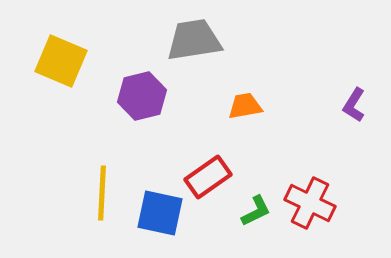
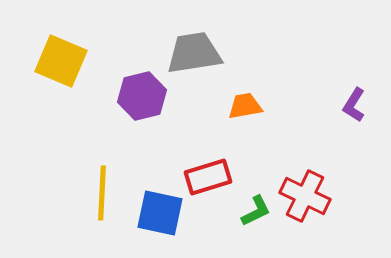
gray trapezoid: moved 13 px down
red rectangle: rotated 18 degrees clockwise
red cross: moved 5 px left, 7 px up
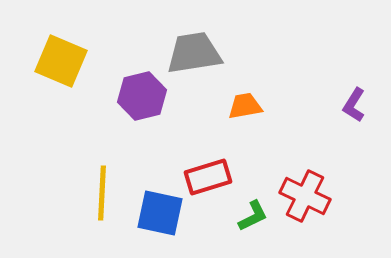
green L-shape: moved 3 px left, 5 px down
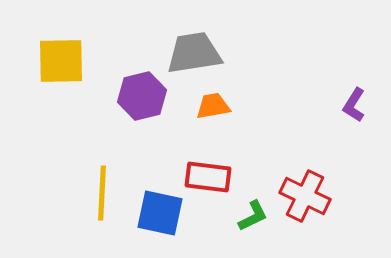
yellow square: rotated 24 degrees counterclockwise
orange trapezoid: moved 32 px left
red rectangle: rotated 24 degrees clockwise
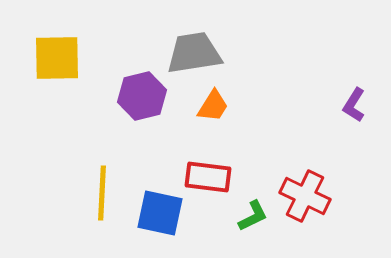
yellow square: moved 4 px left, 3 px up
orange trapezoid: rotated 132 degrees clockwise
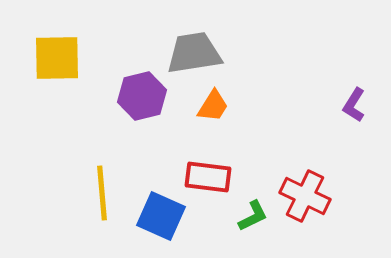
yellow line: rotated 8 degrees counterclockwise
blue square: moved 1 px right, 3 px down; rotated 12 degrees clockwise
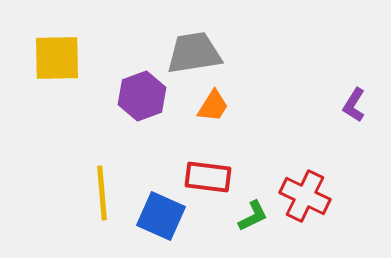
purple hexagon: rotated 6 degrees counterclockwise
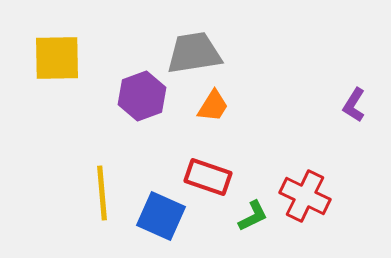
red rectangle: rotated 12 degrees clockwise
